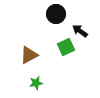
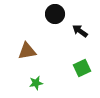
black circle: moved 1 px left
green square: moved 16 px right, 21 px down
brown triangle: moved 2 px left, 4 px up; rotated 18 degrees clockwise
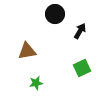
black arrow: rotated 84 degrees clockwise
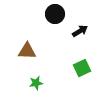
black arrow: rotated 28 degrees clockwise
brown triangle: rotated 12 degrees clockwise
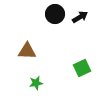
black arrow: moved 14 px up
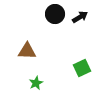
green star: rotated 16 degrees counterclockwise
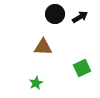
brown triangle: moved 16 px right, 4 px up
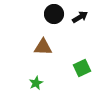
black circle: moved 1 px left
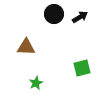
brown triangle: moved 17 px left
green square: rotated 12 degrees clockwise
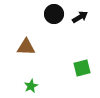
green star: moved 5 px left, 3 px down
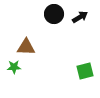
green square: moved 3 px right, 3 px down
green star: moved 17 px left, 19 px up; rotated 24 degrees clockwise
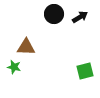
green star: rotated 16 degrees clockwise
